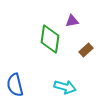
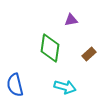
purple triangle: moved 1 px left, 1 px up
green diamond: moved 9 px down
brown rectangle: moved 3 px right, 4 px down
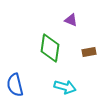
purple triangle: rotated 32 degrees clockwise
brown rectangle: moved 2 px up; rotated 32 degrees clockwise
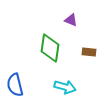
brown rectangle: rotated 16 degrees clockwise
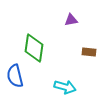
purple triangle: rotated 32 degrees counterclockwise
green diamond: moved 16 px left
blue semicircle: moved 9 px up
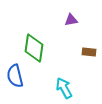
cyan arrow: moved 1 px left, 1 px down; rotated 135 degrees counterclockwise
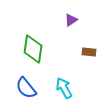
purple triangle: rotated 24 degrees counterclockwise
green diamond: moved 1 px left, 1 px down
blue semicircle: moved 11 px right, 12 px down; rotated 25 degrees counterclockwise
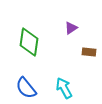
purple triangle: moved 8 px down
green diamond: moved 4 px left, 7 px up
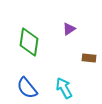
purple triangle: moved 2 px left, 1 px down
brown rectangle: moved 6 px down
blue semicircle: moved 1 px right
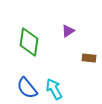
purple triangle: moved 1 px left, 2 px down
cyan arrow: moved 10 px left, 1 px down
